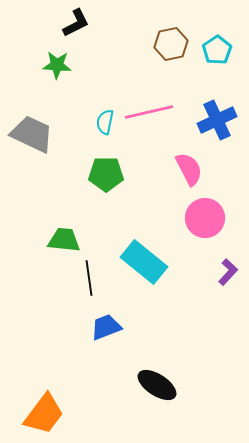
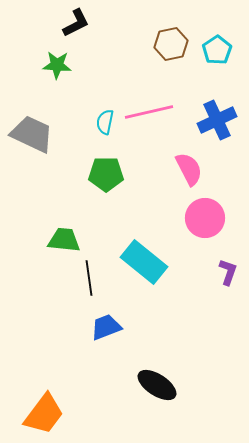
purple L-shape: rotated 24 degrees counterclockwise
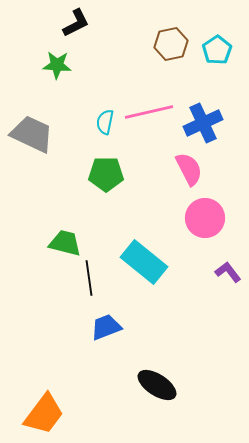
blue cross: moved 14 px left, 3 px down
green trapezoid: moved 1 px right, 3 px down; rotated 8 degrees clockwise
purple L-shape: rotated 56 degrees counterclockwise
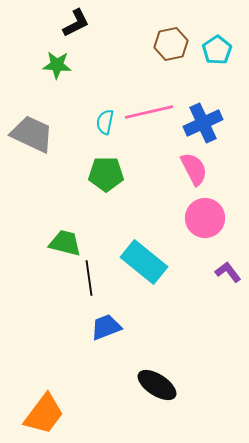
pink semicircle: moved 5 px right
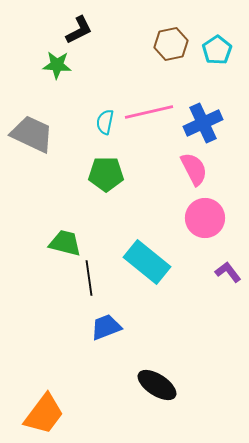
black L-shape: moved 3 px right, 7 px down
cyan rectangle: moved 3 px right
